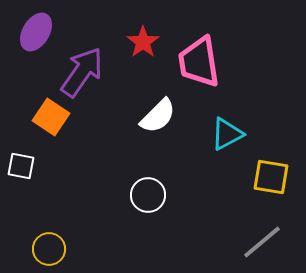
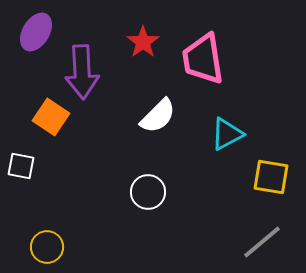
pink trapezoid: moved 4 px right, 3 px up
purple arrow: rotated 142 degrees clockwise
white circle: moved 3 px up
yellow circle: moved 2 px left, 2 px up
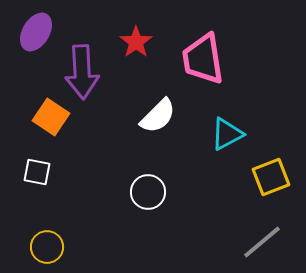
red star: moved 7 px left
white square: moved 16 px right, 6 px down
yellow square: rotated 30 degrees counterclockwise
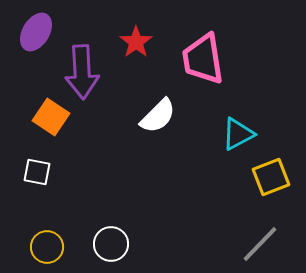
cyan triangle: moved 11 px right
white circle: moved 37 px left, 52 px down
gray line: moved 2 px left, 2 px down; rotated 6 degrees counterclockwise
